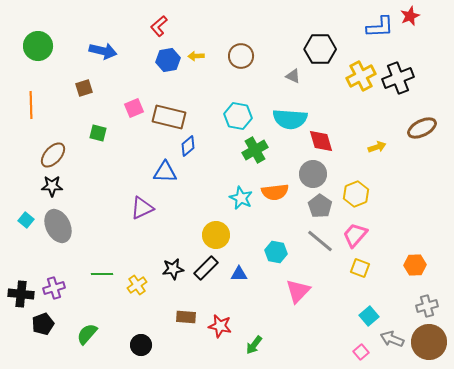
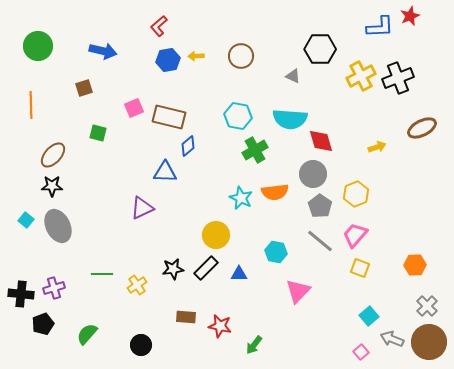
gray cross at (427, 306): rotated 30 degrees counterclockwise
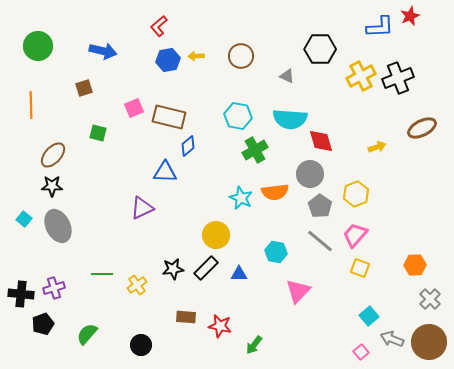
gray triangle at (293, 76): moved 6 px left
gray circle at (313, 174): moved 3 px left
cyan square at (26, 220): moved 2 px left, 1 px up
gray cross at (427, 306): moved 3 px right, 7 px up
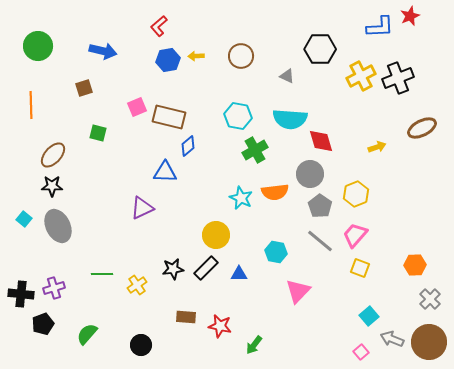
pink square at (134, 108): moved 3 px right, 1 px up
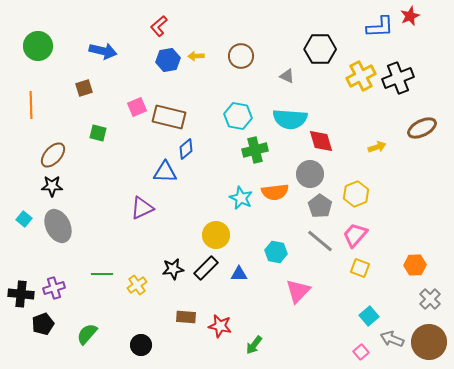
blue diamond at (188, 146): moved 2 px left, 3 px down
green cross at (255, 150): rotated 15 degrees clockwise
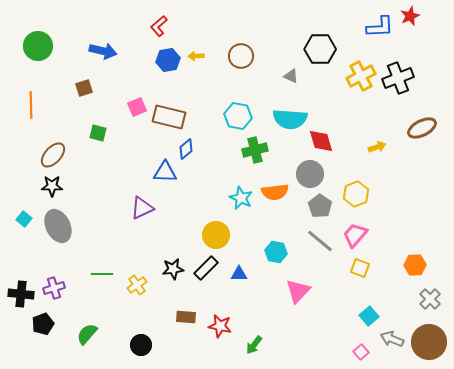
gray triangle at (287, 76): moved 4 px right
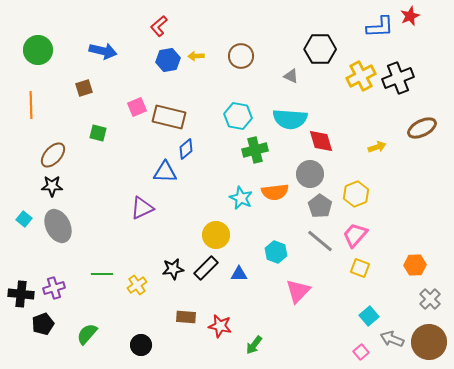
green circle at (38, 46): moved 4 px down
cyan hexagon at (276, 252): rotated 10 degrees clockwise
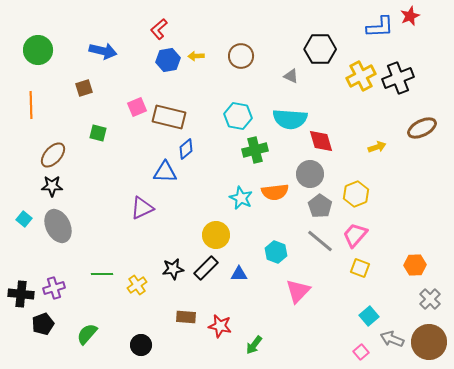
red L-shape at (159, 26): moved 3 px down
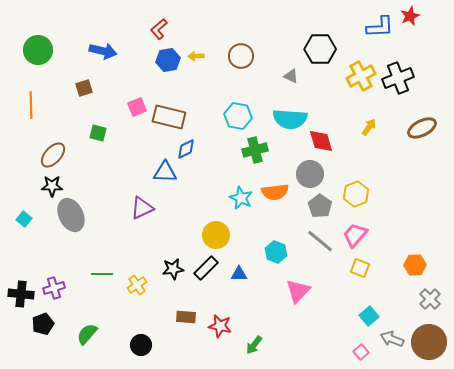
yellow arrow at (377, 147): moved 8 px left, 20 px up; rotated 36 degrees counterclockwise
blue diamond at (186, 149): rotated 15 degrees clockwise
gray ellipse at (58, 226): moved 13 px right, 11 px up
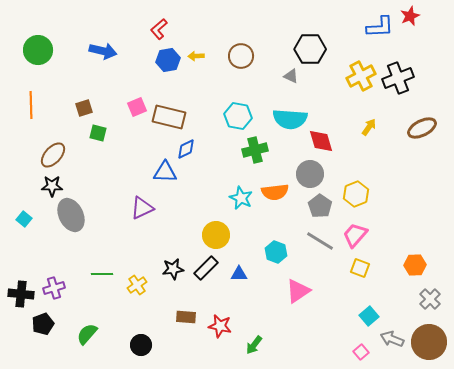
black hexagon at (320, 49): moved 10 px left
brown square at (84, 88): moved 20 px down
gray line at (320, 241): rotated 8 degrees counterclockwise
pink triangle at (298, 291): rotated 12 degrees clockwise
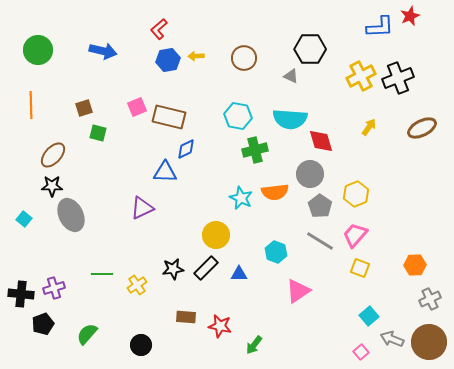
brown circle at (241, 56): moved 3 px right, 2 px down
gray cross at (430, 299): rotated 20 degrees clockwise
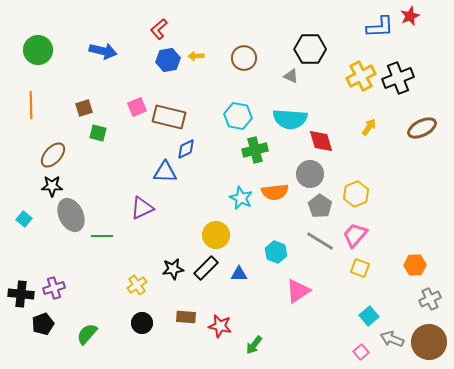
green line at (102, 274): moved 38 px up
black circle at (141, 345): moved 1 px right, 22 px up
